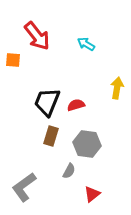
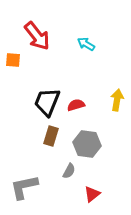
yellow arrow: moved 12 px down
gray L-shape: rotated 24 degrees clockwise
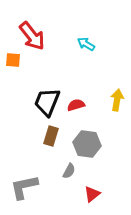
red arrow: moved 5 px left
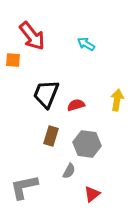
black trapezoid: moved 1 px left, 8 px up
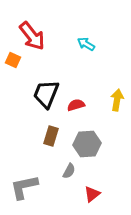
orange square: rotated 21 degrees clockwise
gray hexagon: rotated 12 degrees counterclockwise
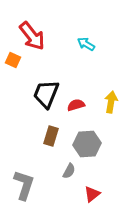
yellow arrow: moved 6 px left, 2 px down
gray L-shape: moved 2 px up; rotated 120 degrees clockwise
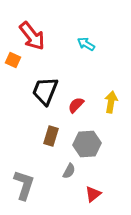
black trapezoid: moved 1 px left, 3 px up
red semicircle: rotated 30 degrees counterclockwise
red triangle: moved 1 px right
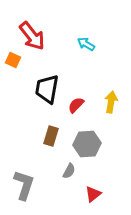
black trapezoid: moved 2 px right, 2 px up; rotated 12 degrees counterclockwise
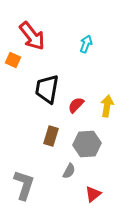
cyan arrow: rotated 78 degrees clockwise
yellow arrow: moved 4 px left, 4 px down
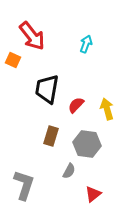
yellow arrow: moved 3 px down; rotated 25 degrees counterclockwise
gray hexagon: rotated 12 degrees clockwise
